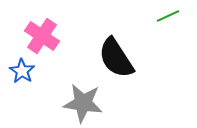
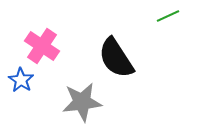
pink cross: moved 10 px down
blue star: moved 1 px left, 9 px down
gray star: moved 1 px left, 1 px up; rotated 15 degrees counterclockwise
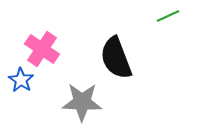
pink cross: moved 3 px down
black semicircle: rotated 12 degrees clockwise
gray star: rotated 9 degrees clockwise
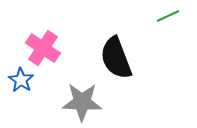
pink cross: moved 1 px right, 1 px up
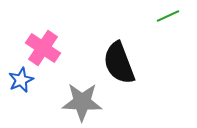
black semicircle: moved 3 px right, 5 px down
blue star: rotated 15 degrees clockwise
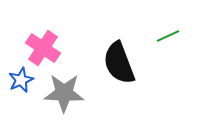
green line: moved 20 px down
gray star: moved 18 px left, 9 px up
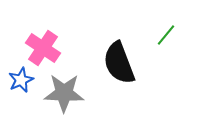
green line: moved 2 px left, 1 px up; rotated 25 degrees counterclockwise
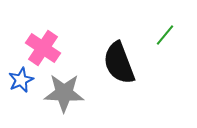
green line: moved 1 px left
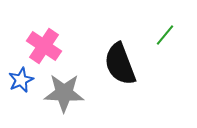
pink cross: moved 1 px right, 2 px up
black semicircle: moved 1 px right, 1 px down
